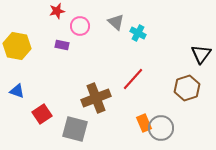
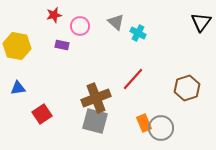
red star: moved 3 px left, 4 px down
black triangle: moved 32 px up
blue triangle: moved 1 px right, 3 px up; rotated 28 degrees counterclockwise
gray square: moved 20 px right, 8 px up
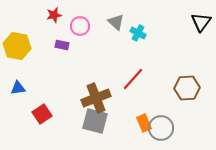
brown hexagon: rotated 15 degrees clockwise
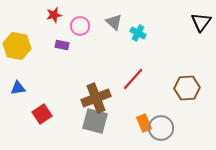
gray triangle: moved 2 px left
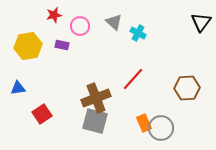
yellow hexagon: moved 11 px right; rotated 20 degrees counterclockwise
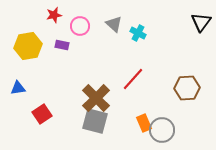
gray triangle: moved 2 px down
brown cross: rotated 24 degrees counterclockwise
gray circle: moved 1 px right, 2 px down
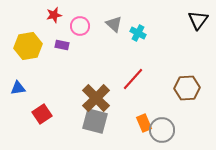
black triangle: moved 3 px left, 2 px up
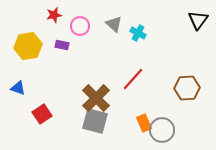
blue triangle: rotated 28 degrees clockwise
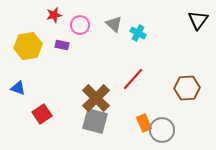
pink circle: moved 1 px up
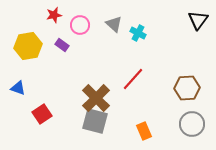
purple rectangle: rotated 24 degrees clockwise
orange rectangle: moved 8 px down
gray circle: moved 30 px right, 6 px up
